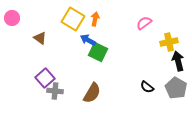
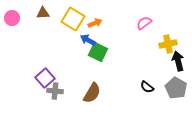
orange arrow: moved 4 px down; rotated 56 degrees clockwise
brown triangle: moved 3 px right, 25 px up; rotated 40 degrees counterclockwise
yellow cross: moved 1 px left, 2 px down
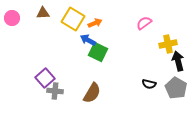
black semicircle: moved 2 px right, 3 px up; rotated 24 degrees counterclockwise
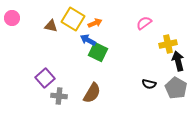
brown triangle: moved 8 px right, 13 px down; rotated 16 degrees clockwise
gray cross: moved 4 px right, 5 px down
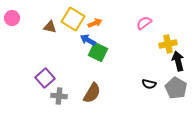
brown triangle: moved 1 px left, 1 px down
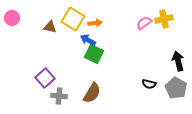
orange arrow: rotated 16 degrees clockwise
yellow cross: moved 4 px left, 25 px up
green square: moved 4 px left, 2 px down
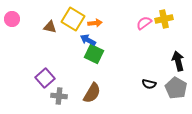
pink circle: moved 1 px down
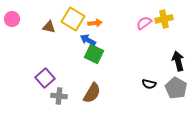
brown triangle: moved 1 px left
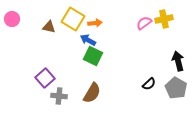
green square: moved 1 px left, 2 px down
black semicircle: rotated 56 degrees counterclockwise
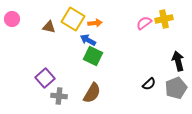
gray pentagon: rotated 20 degrees clockwise
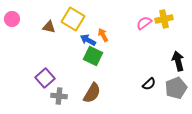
orange arrow: moved 8 px right, 12 px down; rotated 112 degrees counterclockwise
